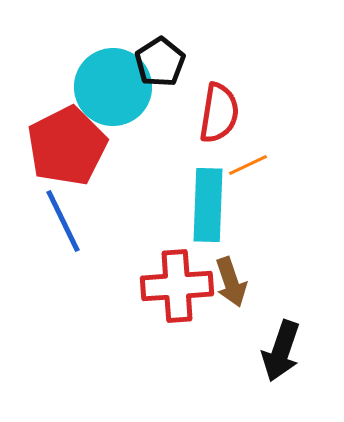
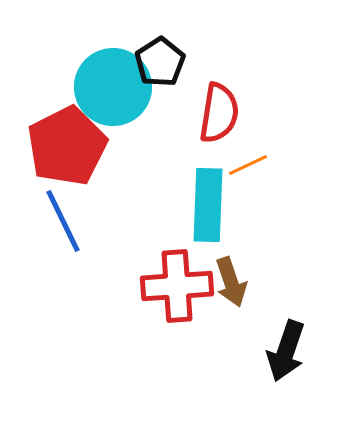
black arrow: moved 5 px right
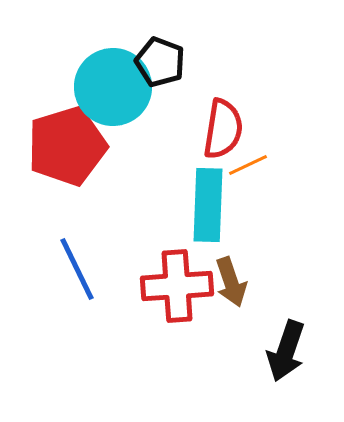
black pentagon: rotated 18 degrees counterclockwise
red semicircle: moved 4 px right, 16 px down
red pentagon: rotated 10 degrees clockwise
blue line: moved 14 px right, 48 px down
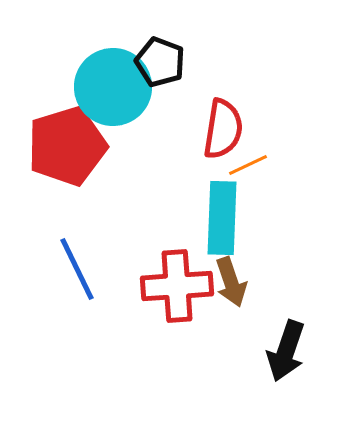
cyan rectangle: moved 14 px right, 13 px down
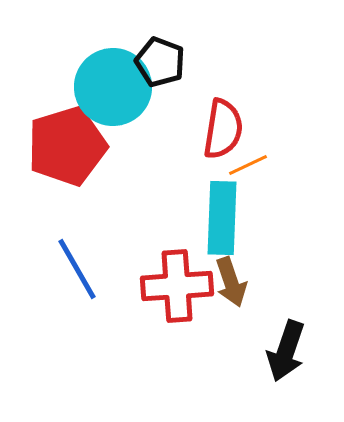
blue line: rotated 4 degrees counterclockwise
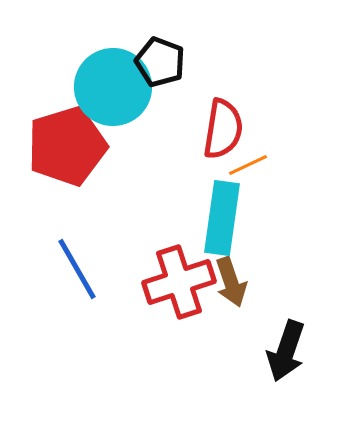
cyan rectangle: rotated 6 degrees clockwise
red cross: moved 2 px right, 4 px up; rotated 14 degrees counterclockwise
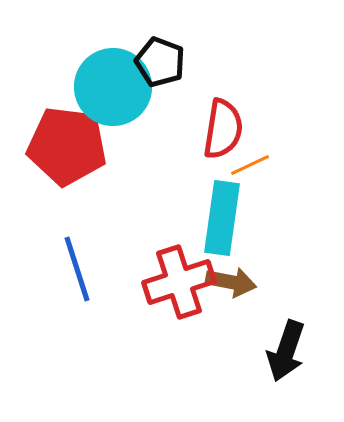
red pentagon: rotated 24 degrees clockwise
orange line: moved 2 px right
blue line: rotated 12 degrees clockwise
brown arrow: rotated 60 degrees counterclockwise
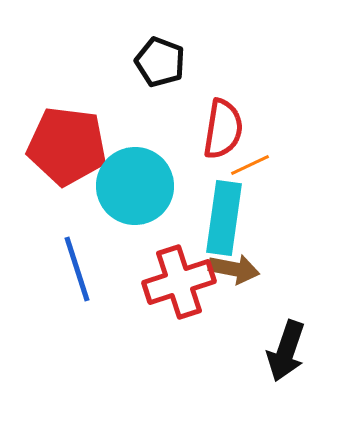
cyan circle: moved 22 px right, 99 px down
cyan rectangle: moved 2 px right
brown arrow: moved 3 px right, 13 px up
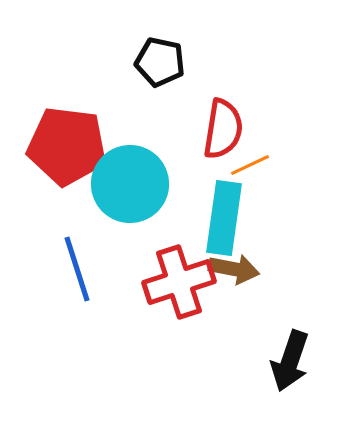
black pentagon: rotated 9 degrees counterclockwise
cyan circle: moved 5 px left, 2 px up
black arrow: moved 4 px right, 10 px down
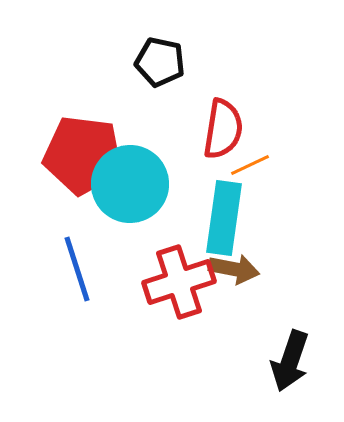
red pentagon: moved 16 px right, 9 px down
